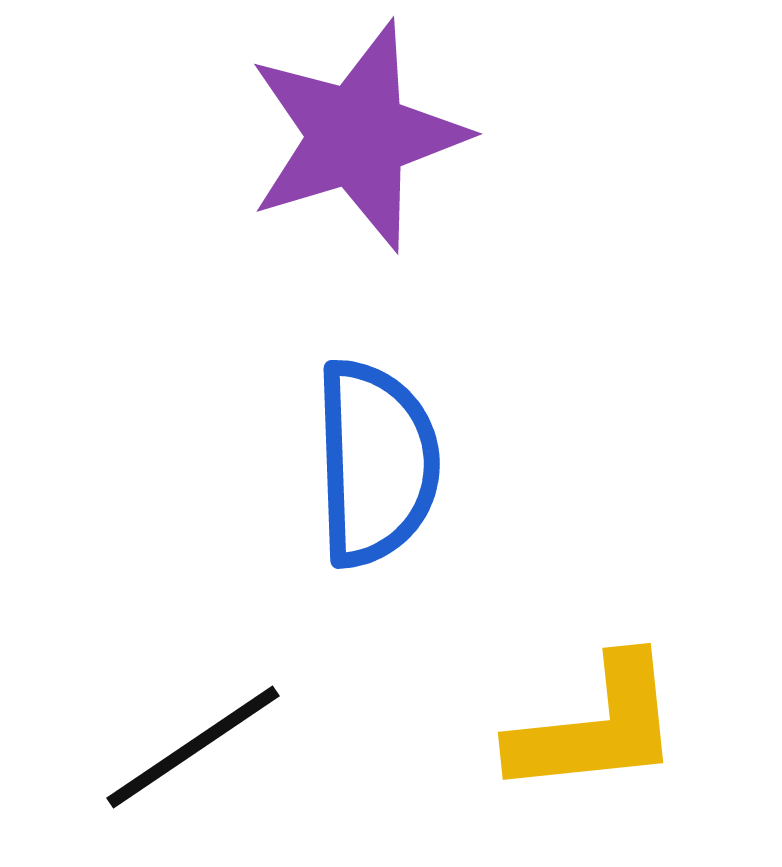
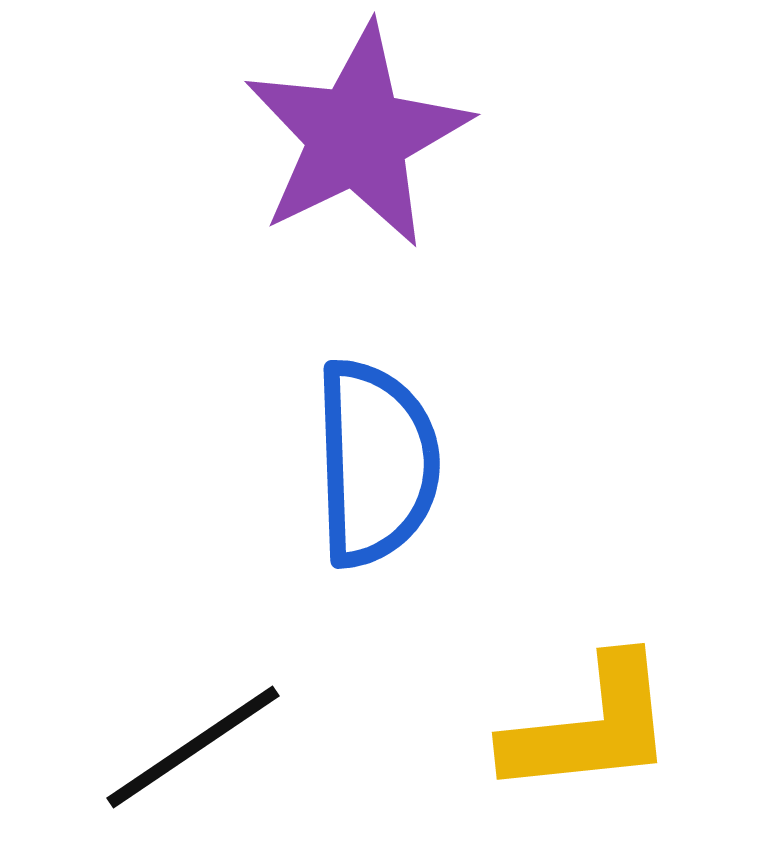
purple star: rotated 9 degrees counterclockwise
yellow L-shape: moved 6 px left
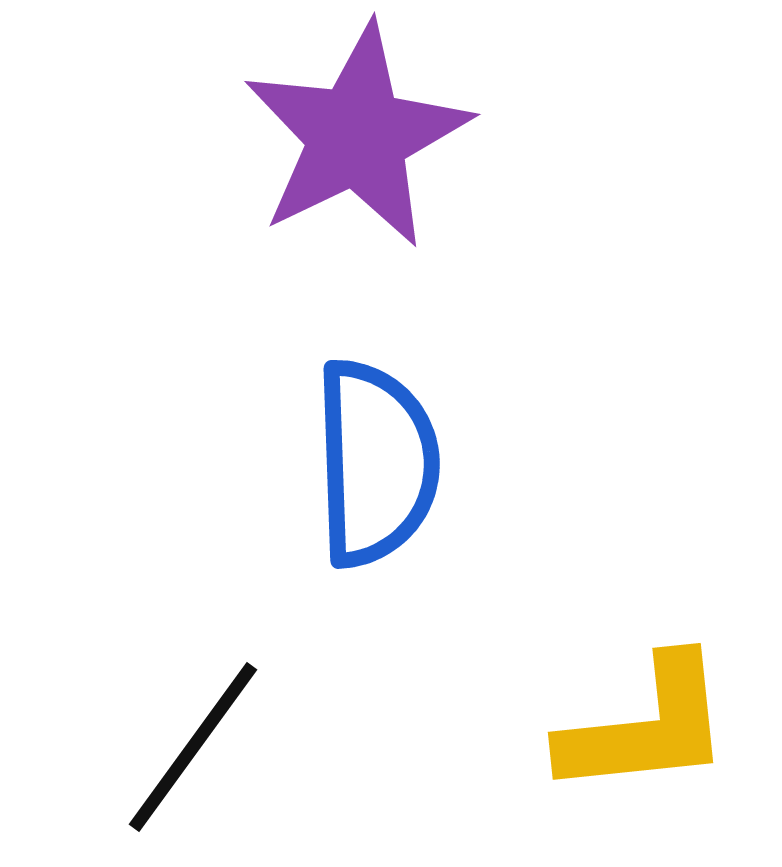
yellow L-shape: moved 56 px right
black line: rotated 20 degrees counterclockwise
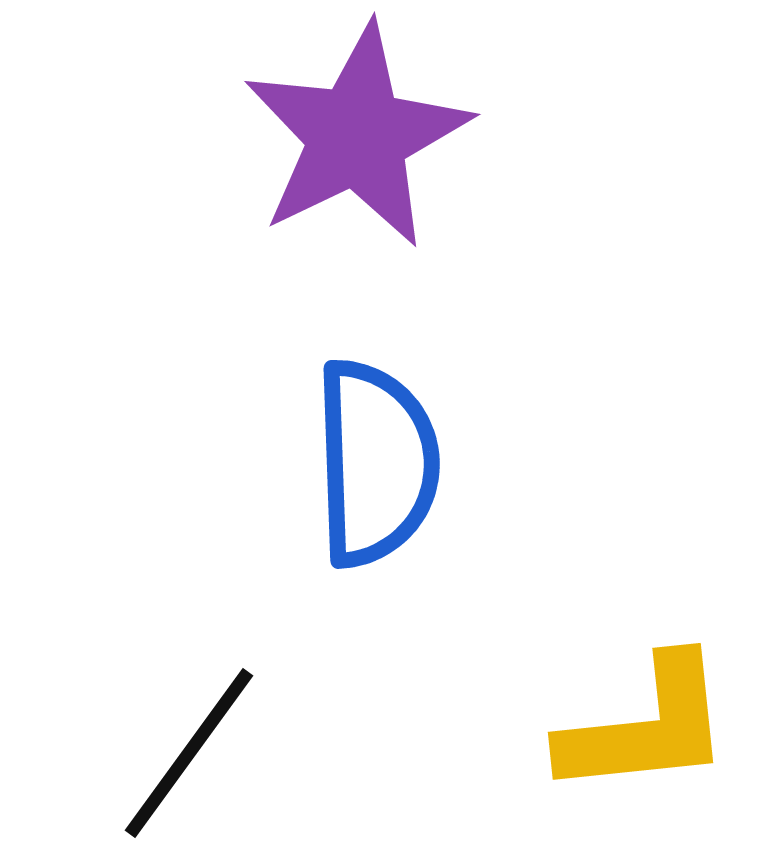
black line: moved 4 px left, 6 px down
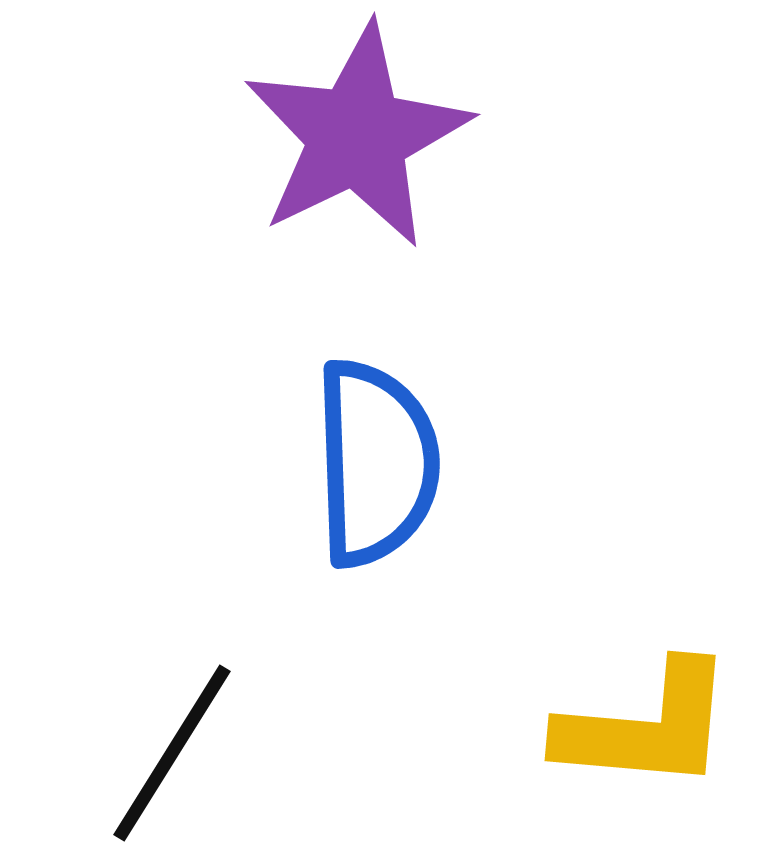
yellow L-shape: rotated 11 degrees clockwise
black line: moved 17 px left; rotated 4 degrees counterclockwise
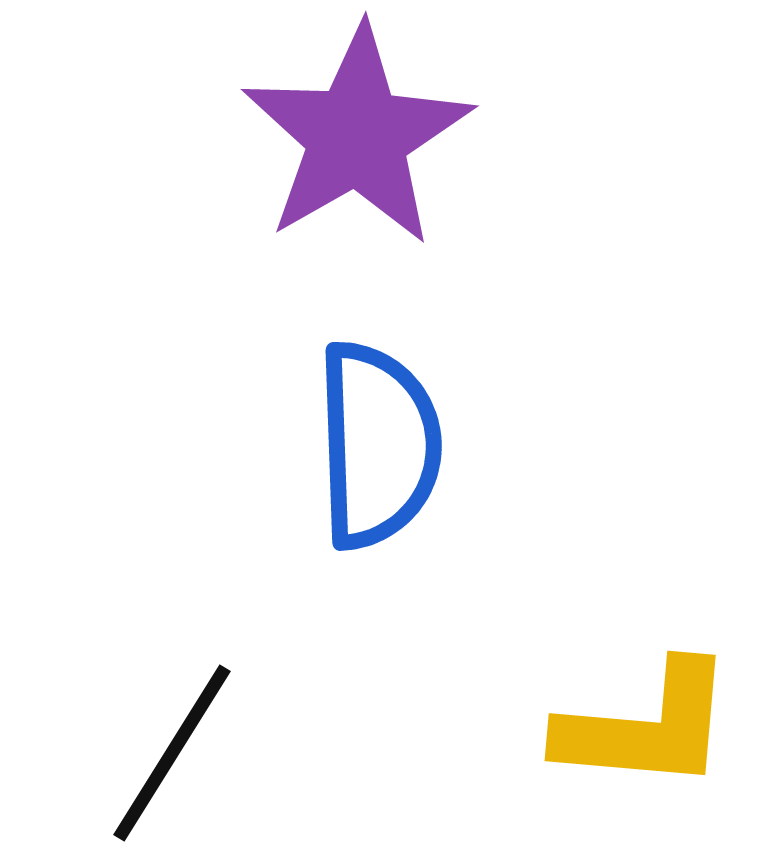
purple star: rotated 4 degrees counterclockwise
blue semicircle: moved 2 px right, 18 px up
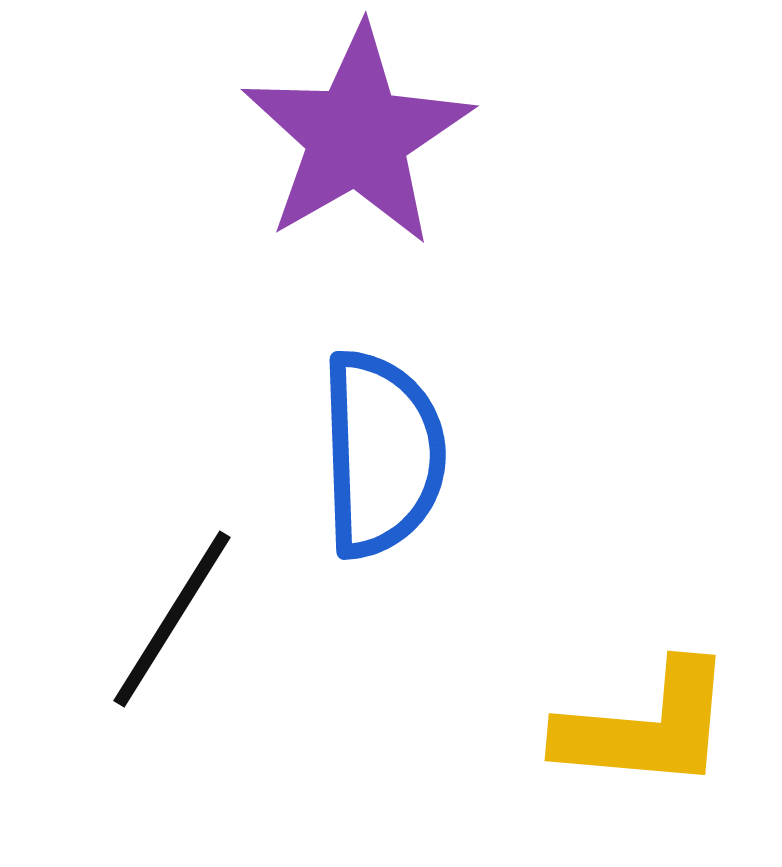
blue semicircle: moved 4 px right, 9 px down
black line: moved 134 px up
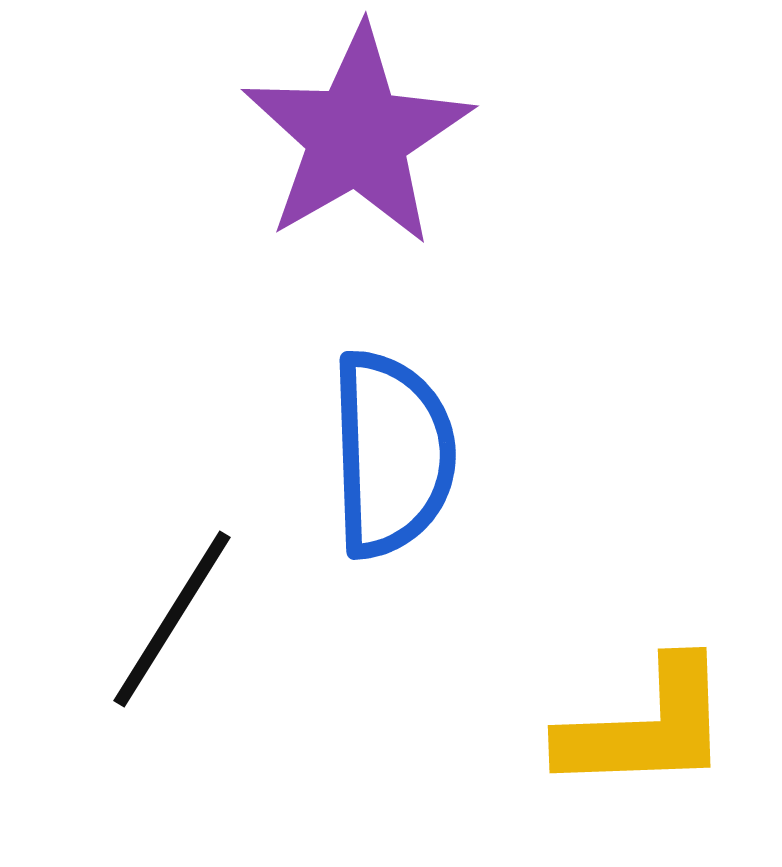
blue semicircle: moved 10 px right
yellow L-shape: rotated 7 degrees counterclockwise
